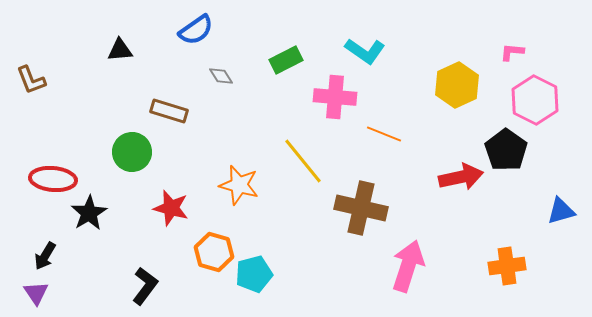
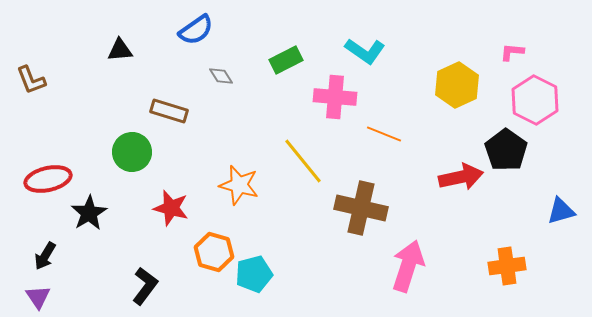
red ellipse: moved 5 px left; rotated 18 degrees counterclockwise
purple triangle: moved 2 px right, 4 px down
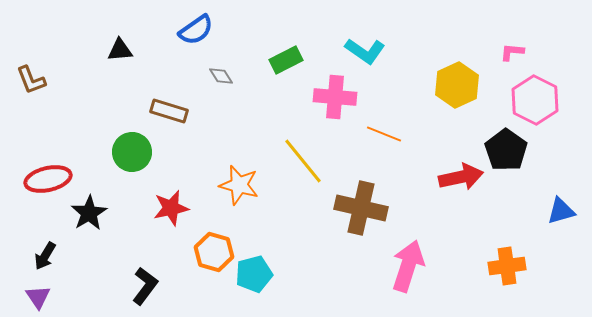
red star: rotated 27 degrees counterclockwise
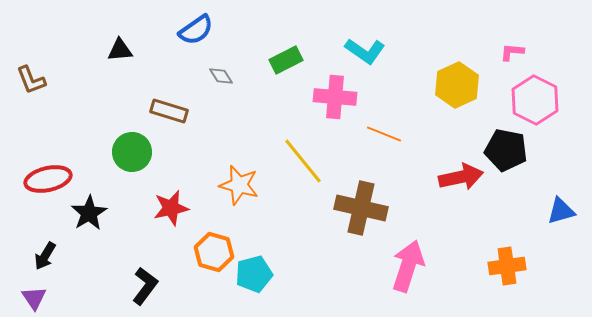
black pentagon: rotated 24 degrees counterclockwise
purple triangle: moved 4 px left, 1 px down
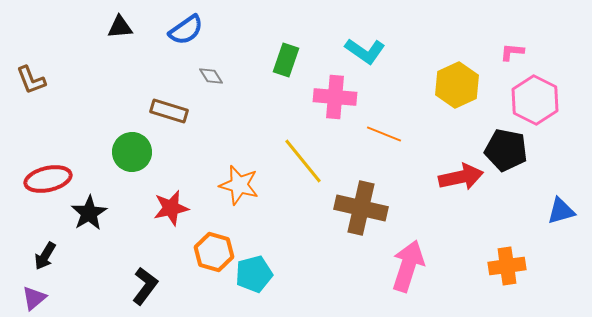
blue semicircle: moved 10 px left
black triangle: moved 23 px up
green rectangle: rotated 44 degrees counterclockwise
gray diamond: moved 10 px left
purple triangle: rotated 24 degrees clockwise
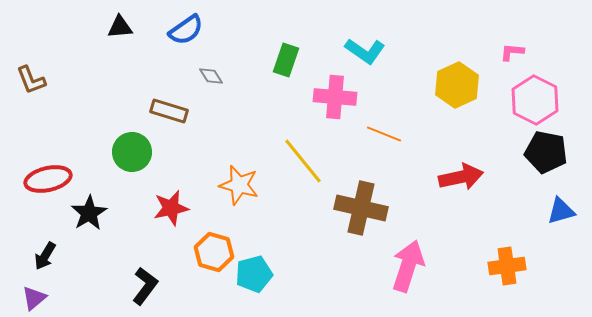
black pentagon: moved 40 px right, 2 px down
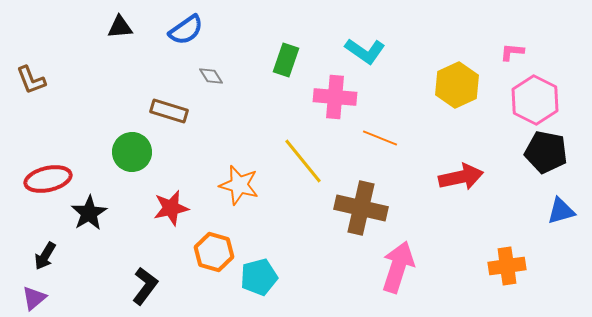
orange line: moved 4 px left, 4 px down
pink arrow: moved 10 px left, 1 px down
cyan pentagon: moved 5 px right, 3 px down
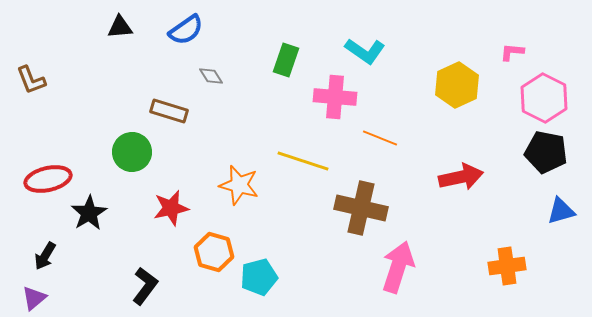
pink hexagon: moved 9 px right, 2 px up
yellow line: rotated 33 degrees counterclockwise
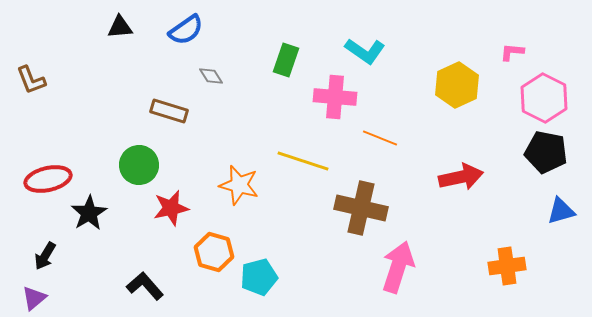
green circle: moved 7 px right, 13 px down
black L-shape: rotated 78 degrees counterclockwise
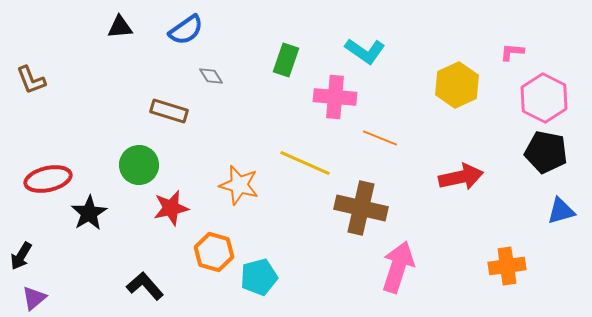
yellow line: moved 2 px right, 2 px down; rotated 6 degrees clockwise
black arrow: moved 24 px left
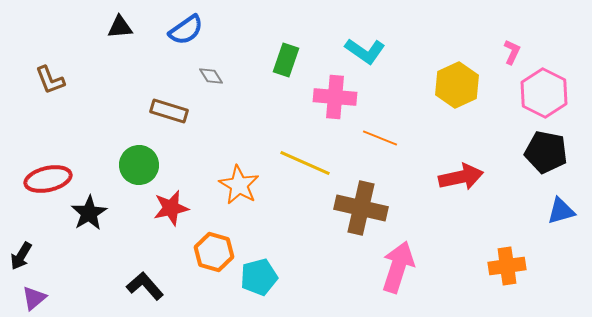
pink L-shape: rotated 110 degrees clockwise
brown L-shape: moved 19 px right
pink hexagon: moved 5 px up
orange star: rotated 15 degrees clockwise
